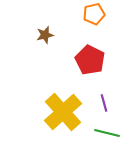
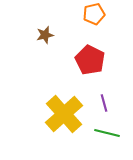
yellow cross: moved 1 px right, 2 px down
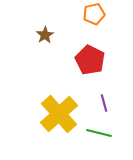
brown star: rotated 18 degrees counterclockwise
yellow cross: moved 5 px left
green line: moved 8 px left
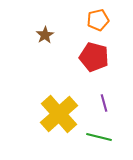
orange pentagon: moved 4 px right, 6 px down
red pentagon: moved 4 px right, 3 px up; rotated 12 degrees counterclockwise
green line: moved 4 px down
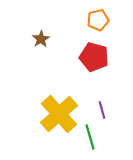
brown star: moved 4 px left, 4 px down
purple line: moved 2 px left, 7 px down
green line: moved 9 px left; rotated 60 degrees clockwise
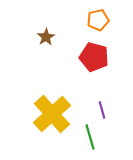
brown star: moved 5 px right, 2 px up
yellow cross: moved 7 px left
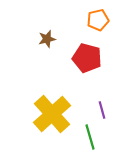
brown star: moved 1 px right, 2 px down; rotated 18 degrees clockwise
red pentagon: moved 7 px left, 1 px down
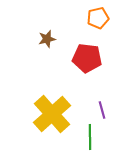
orange pentagon: moved 2 px up
red pentagon: rotated 8 degrees counterclockwise
green line: rotated 15 degrees clockwise
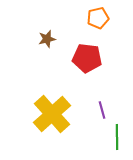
green line: moved 27 px right
